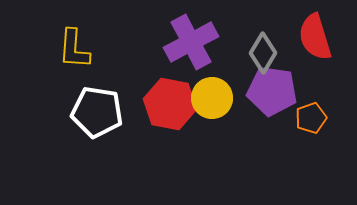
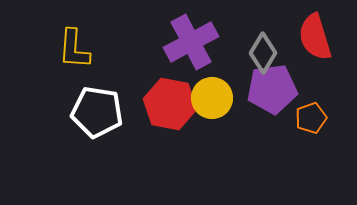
purple pentagon: moved 2 px up; rotated 15 degrees counterclockwise
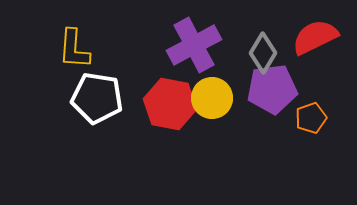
red semicircle: rotated 81 degrees clockwise
purple cross: moved 3 px right, 3 px down
white pentagon: moved 14 px up
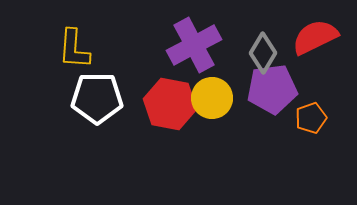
white pentagon: rotated 9 degrees counterclockwise
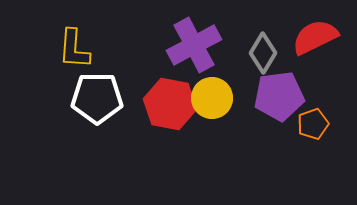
purple pentagon: moved 7 px right, 7 px down
orange pentagon: moved 2 px right, 6 px down
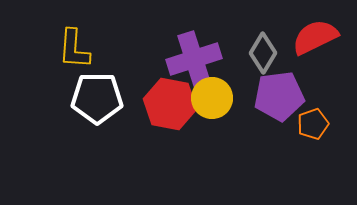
purple cross: moved 14 px down; rotated 10 degrees clockwise
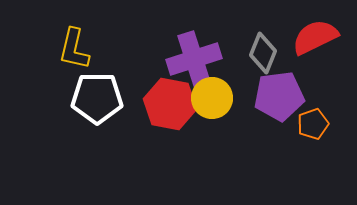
yellow L-shape: rotated 9 degrees clockwise
gray diamond: rotated 9 degrees counterclockwise
